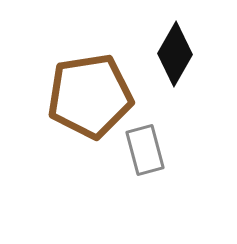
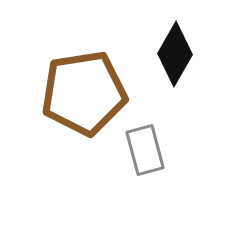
brown pentagon: moved 6 px left, 3 px up
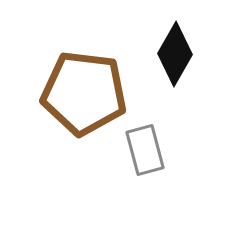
brown pentagon: rotated 16 degrees clockwise
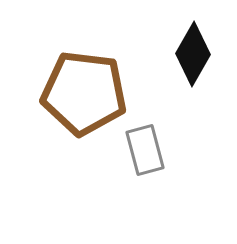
black diamond: moved 18 px right
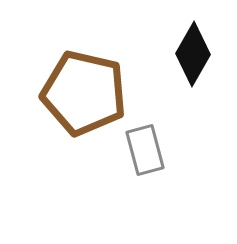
brown pentagon: rotated 6 degrees clockwise
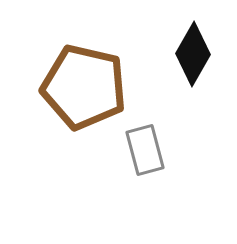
brown pentagon: moved 6 px up
